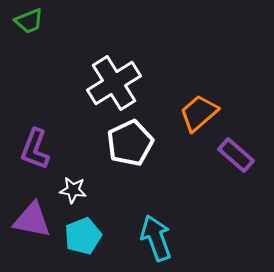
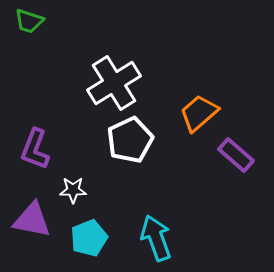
green trapezoid: rotated 40 degrees clockwise
white pentagon: moved 3 px up
white star: rotated 8 degrees counterclockwise
cyan pentagon: moved 6 px right, 2 px down
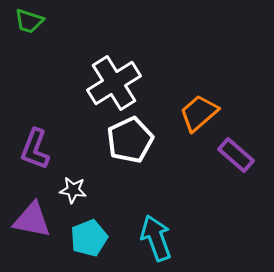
white star: rotated 8 degrees clockwise
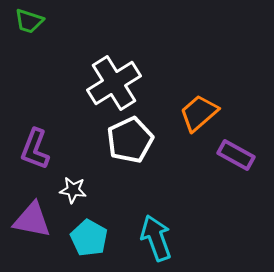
purple rectangle: rotated 12 degrees counterclockwise
cyan pentagon: rotated 21 degrees counterclockwise
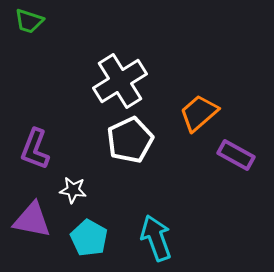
white cross: moved 6 px right, 2 px up
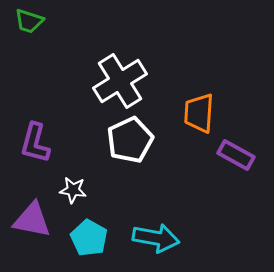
orange trapezoid: rotated 45 degrees counterclockwise
purple L-shape: moved 6 px up; rotated 6 degrees counterclockwise
cyan arrow: rotated 120 degrees clockwise
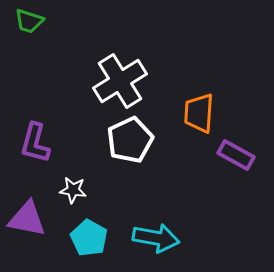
purple triangle: moved 5 px left, 1 px up
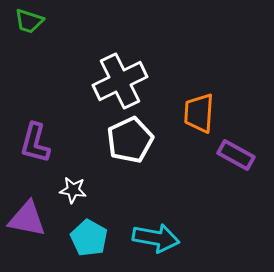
white cross: rotated 6 degrees clockwise
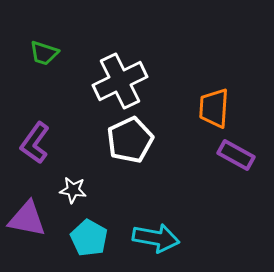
green trapezoid: moved 15 px right, 32 px down
orange trapezoid: moved 15 px right, 5 px up
purple L-shape: rotated 21 degrees clockwise
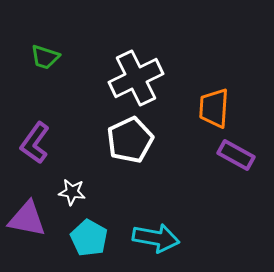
green trapezoid: moved 1 px right, 4 px down
white cross: moved 16 px right, 3 px up
white star: moved 1 px left, 2 px down
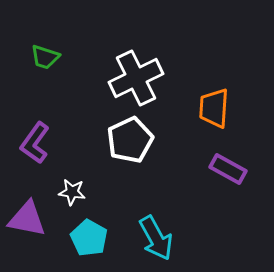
purple rectangle: moved 8 px left, 14 px down
cyan arrow: rotated 51 degrees clockwise
